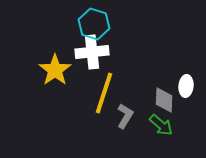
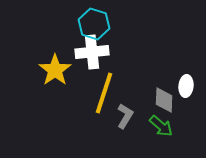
green arrow: moved 1 px down
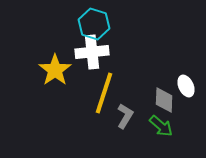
white ellipse: rotated 30 degrees counterclockwise
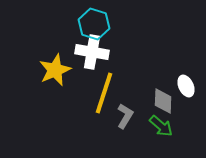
white cross: rotated 16 degrees clockwise
yellow star: rotated 12 degrees clockwise
gray diamond: moved 1 px left, 1 px down
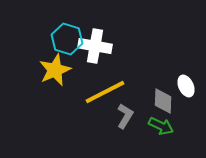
cyan hexagon: moved 27 px left, 15 px down
white cross: moved 3 px right, 6 px up
yellow line: moved 1 px right, 1 px up; rotated 45 degrees clockwise
green arrow: rotated 15 degrees counterclockwise
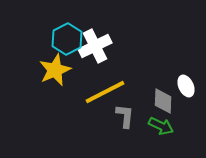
cyan hexagon: rotated 16 degrees clockwise
white cross: rotated 36 degrees counterclockwise
gray L-shape: rotated 25 degrees counterclockwise
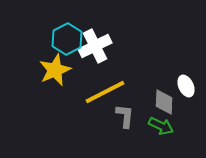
gray diamond: moved 1 px right, 1 px down
